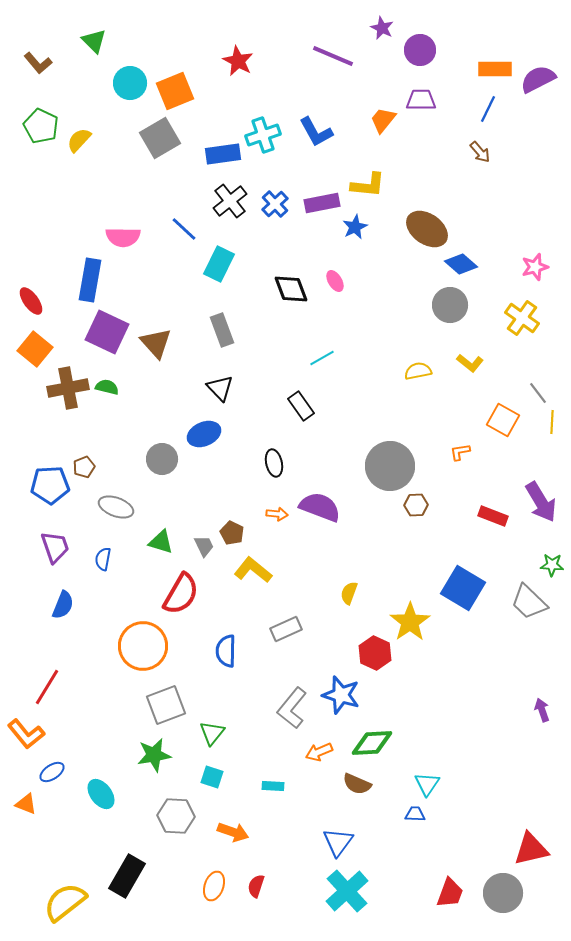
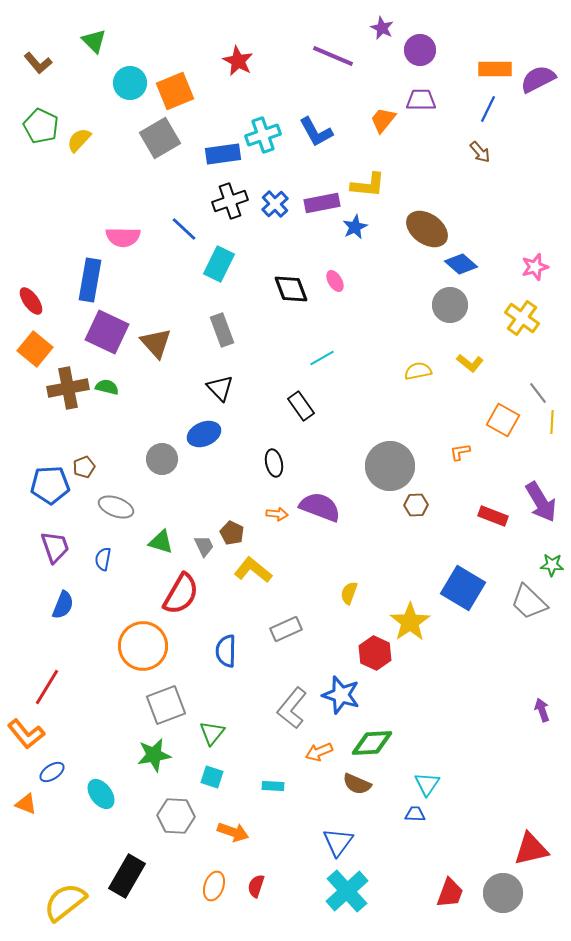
black cross at (230, 201): rotated 20 degrees clockwise
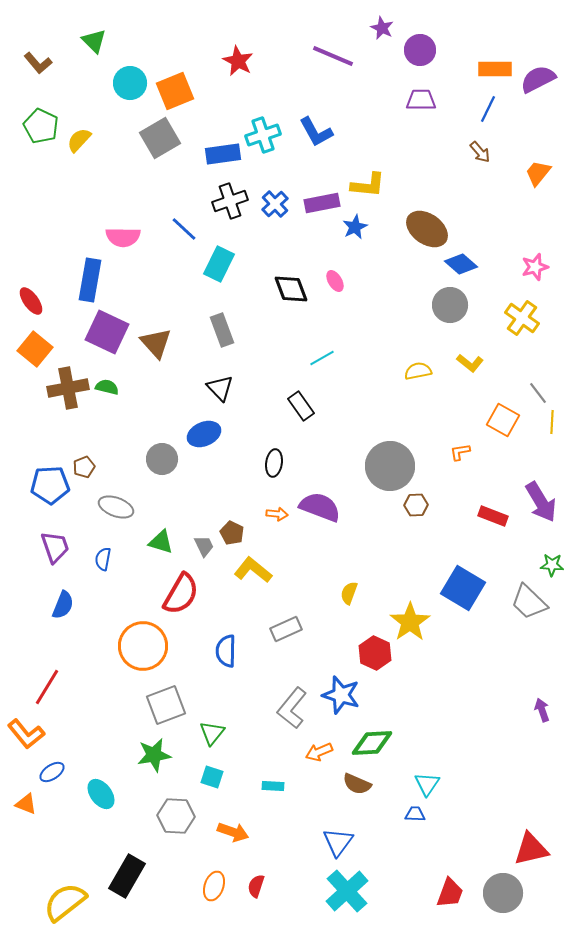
orange trapezoid at (383, 120): moved 155 px right, 53 px down
black ellipse at (274, 463): rotated 20 degrees clockwise
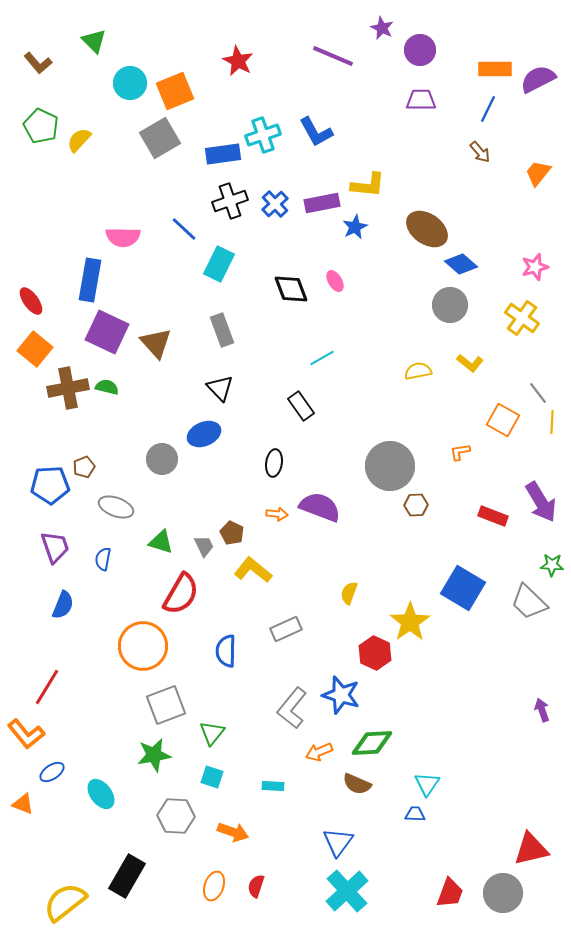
orange triangle at (26, 804): moved 3 px left
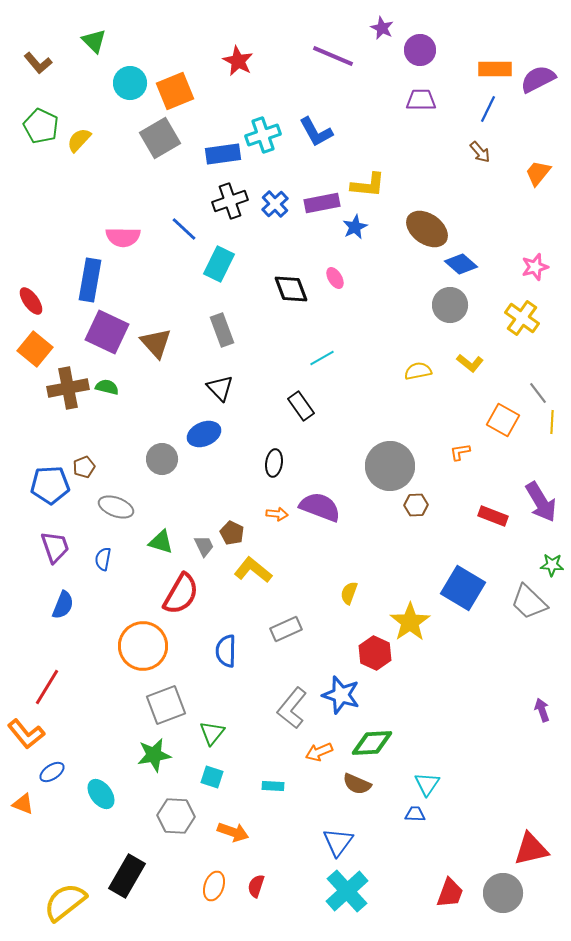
pink ellipse at (335, 281): moved 3 px up
